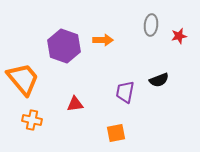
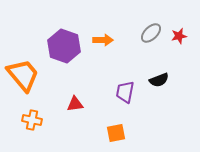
gray ellipse: moved 8 px down; rotated 40 degrees clockwise
orange trapezoid: moved 4 px up
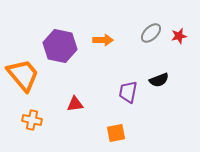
purple hexagon: moved 4 px left; rotated 8 degrees counterclockwise
purple trapezoid: moved 3 px right
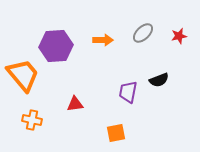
gray ellipse: moved 8 px left
purple hexagon: moved 4 px left; rotated 16 degrees counterclockwise
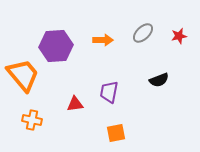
purple trapezoid: moved 19 px left
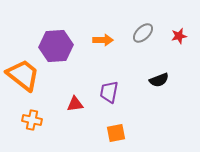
orange trapezoid: rotated 12 degrees counterclockwise
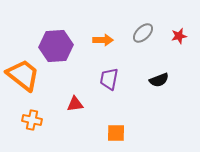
purple trapezoid: moved 13 px up
orange square: rotated 12 degrees clockwise
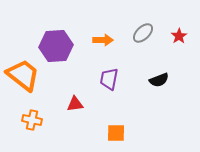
red star: rotated 21 degrees counterclockwise
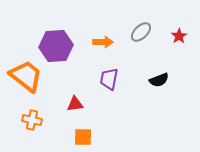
gray ellipse: moved 2 px left, 1 px up
orange arrow: moved 2 px down
orange trapezoid: moved 3 px right, 1 px down
orange square: moved 33 px left, 4 px down
